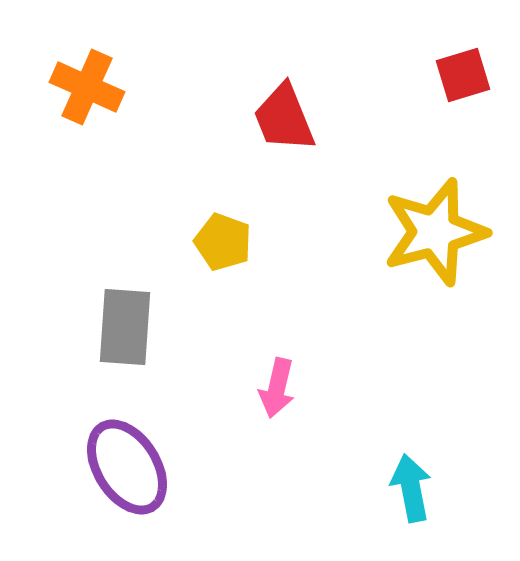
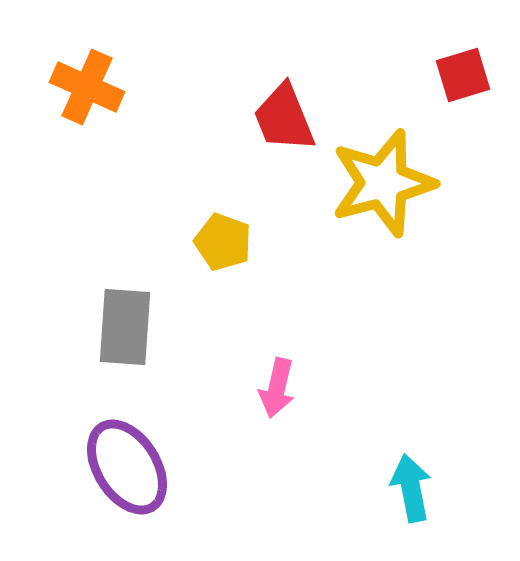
yellow star: moved 52 px left, 49 px up
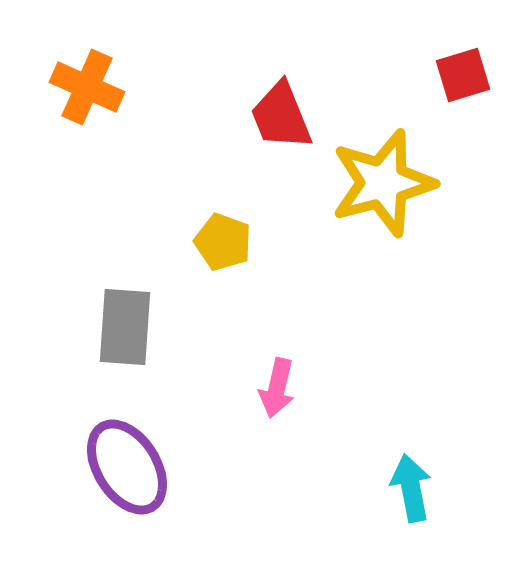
red trapezoid: moved 3 px left, 2 px up
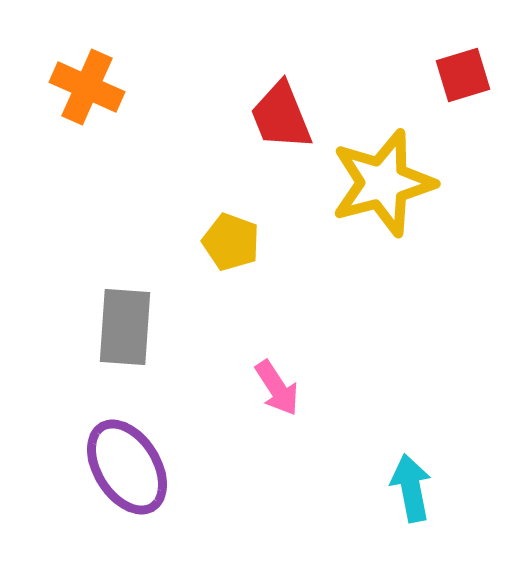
yellow pentagon: moved 8 px right
pink arrow: rotated 46 degrees counterclockwise
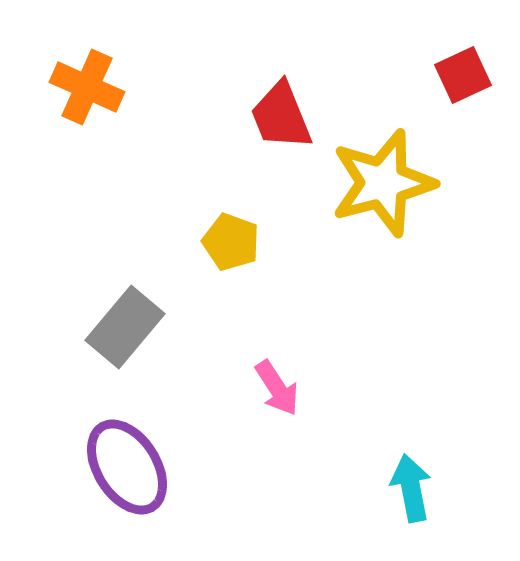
red square: rotated 8 degrees counterclockwise
gray rectangle: rotated 36 degrees clockwise
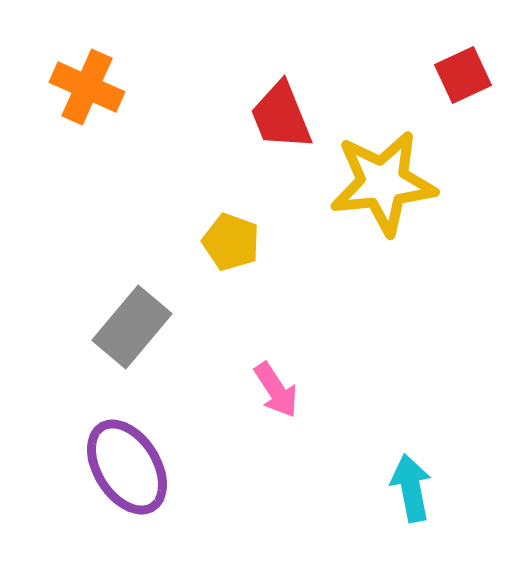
yellow star: rotated 9 degrees clockwise
gray rectangle: moved 7 px right
pink arrow: moved 1 px left, 2 px down
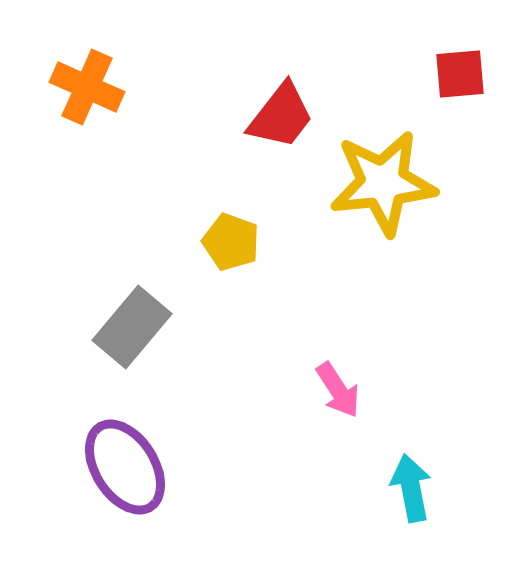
red square: moved 3 px left, 1 px up; rotated 20 degrees clockwise
red trapezoid: rotated 120 degrees counterclockwise
pink arrow: moved 62 px right
purple ellipse: moved 2 px left
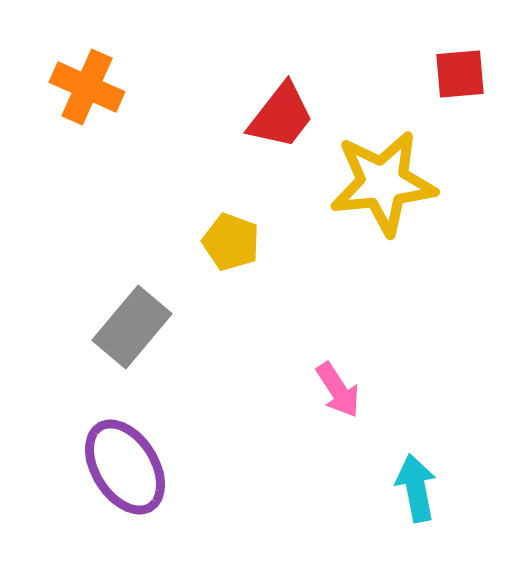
cyan arrow: moved 5 px right
